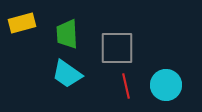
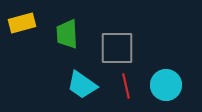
cyan trapezoid: moved 15 px right, 11 px down
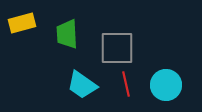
red line: moved 2 px up
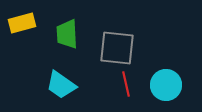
gray square: rotated 6 degrees clockwise
cyan trapezoid: moved 21 px left
